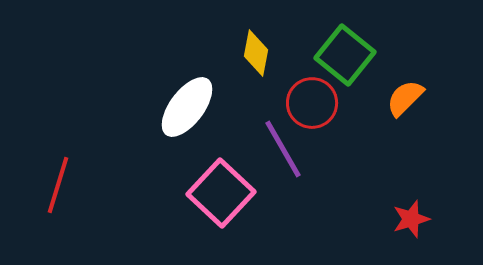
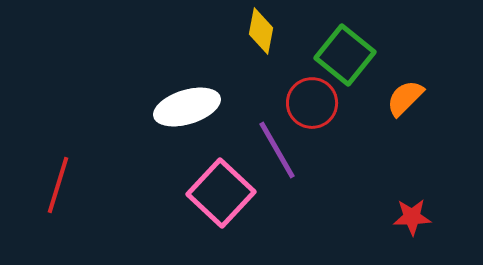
yellow diamond: moved 5 px right, 22 px up
white ellipse: rotated 36 degrees clockwise
purple line: moved 6 px left, 1 px down
red star: moved 1 px right, 2 px up; rotated 15 degrees clockwise
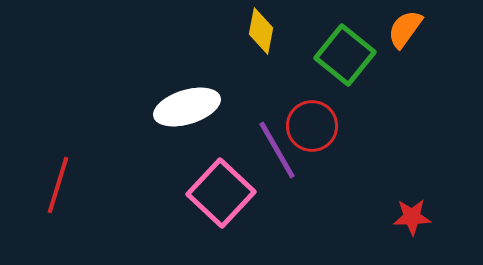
orange semicircle: moved 69 px up; rotated 9 degrees counterclockwise
red circle: moved 23 px down
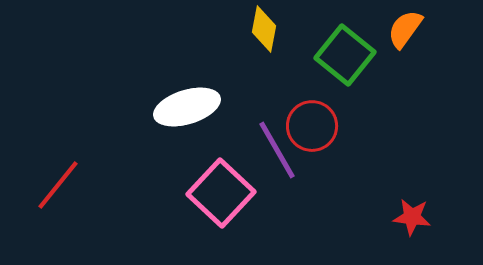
yellow diamond: moved 3 px right, 2 px up
red line: rotated 22 degrees clockwise
red star: rotated 9 degrees clockwise
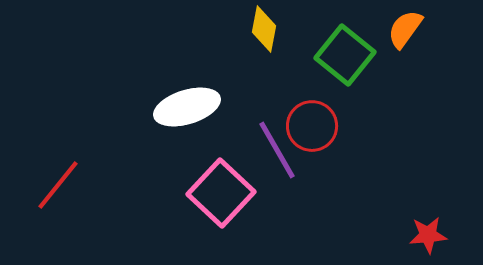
red star: moved 16 px right, 18 px down; rotated 12 degrees counterclockwise
